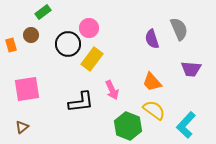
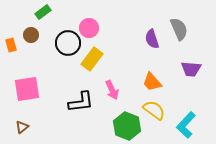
black circle: moved 1 px up
green hexagon: moved 1 px left
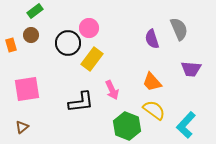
green rectangle: moved 8 px left, 1 px up
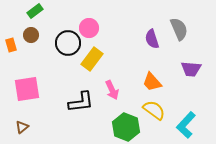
green hexagon: moved 1 px left, 1 px down
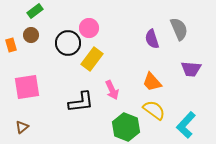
pink square: moved 2 px up
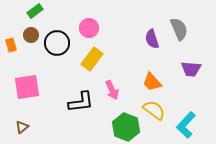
black circle: moved 11 px left
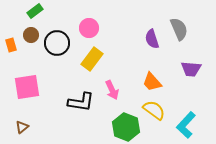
black L-shape: rotated 16 degrees clockwise
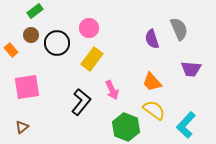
orange rectangle: moved 5 px down; rotated 24 degrees counterclockwise
black L-shape: rotated 60 degrees counterclockwise
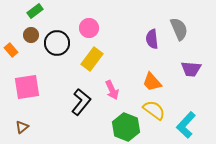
purple semicircle: rotated 12 degrees clockwise
